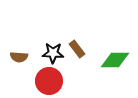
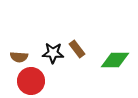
red circle: moved 18 px left
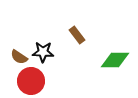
brown rectangle: moved 14 px up
black star: moved 10 px left, 1 px up
brown semicircle: rotated 30 degrees clockwise
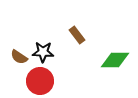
red circle: moved 9 px right
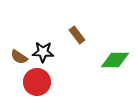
red circle: moved 3 px left, 1 px down
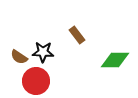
red circle: moved 1 px left, 1 px up
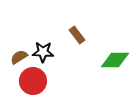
brown semicircle: rotated 114 degrees clockwise
red circle: moved 3 px left
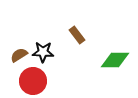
brown semicircle: moved 2 px up
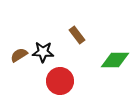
red circle: moved 27 px right
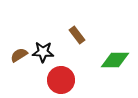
red circle: moved 1 px right, 1 px up
